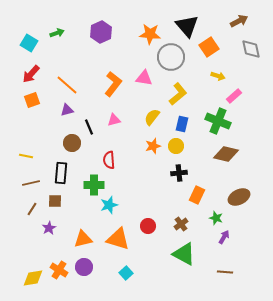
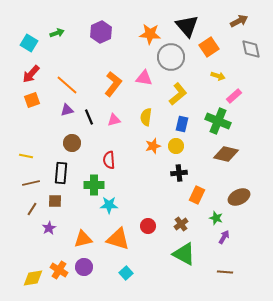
yellow semicircle at (152, 117): moved 6 px left; rotated 30 degrees counterclockwise
black line at (89, 127): moved 10 px up
cyan star at (109, 205): rotated 18 degrees clockwise
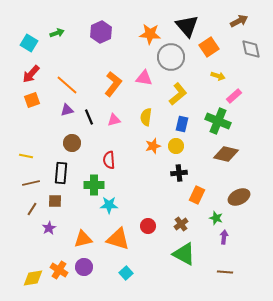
purple arrow at (224, 237): rotated 24 degrees counterclockwise
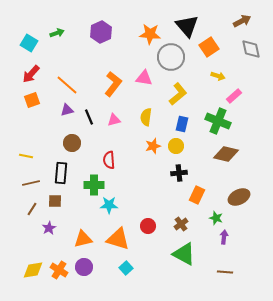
brown arrow at (239, 21): moved 3 px right
cyan square at (126, 273): moved 5 px up
yellow diamond at (33, 278): moved 8 px up
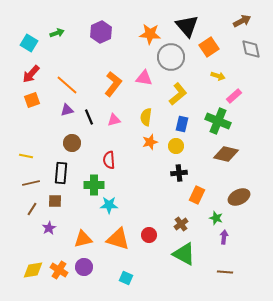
orange star at (153, 146): moved 3 px left, 4 px up
red circle at (148, 226): moved 1 px right, 9 px down
cyan square at (126, 268): moved 10 px down; rotated 24 degrees counterclockwise
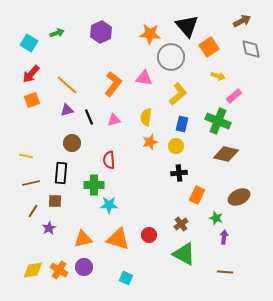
brown line at (32, 209): moved 1 px right, 2 px down
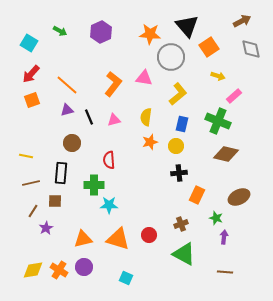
green arrow at (57, 33): moved 3 px right, 2 px up; rotated 48 degrees clockwise
brown cross at (181, 224): rotated 16 degrees clockwise
purple star at (49, 228): moved 3 px left
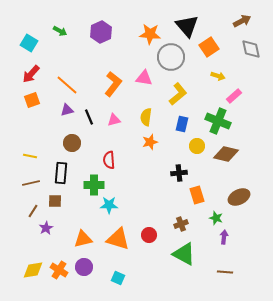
yellow circle at (176, 146): moved 21 px right
yellow line at (26, 156): moved 4 px right
orange rectangle at (197, 195): rotated 42 degrees counterclockwise
cyan square at (126, 278): moved 8 px left
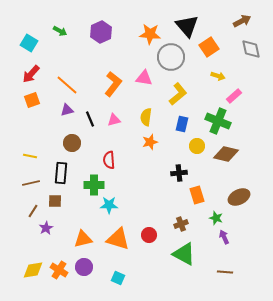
black line at (89, 117): moved 1 px right, 2 px down
purple arrow at (224, 237): rotated 32 degrees counterclockwise
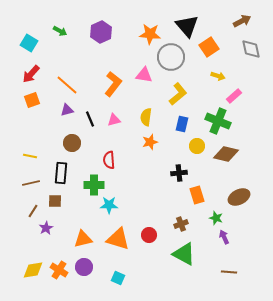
pink triangle at (144, 78): moved 3 px up
brown line at (225, 272): moved 4 px right
